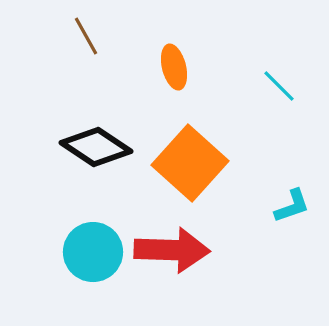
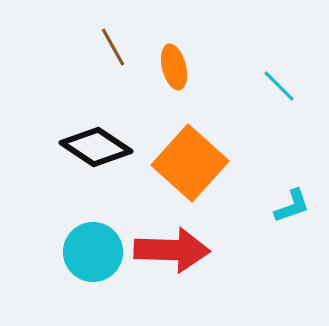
brown line: moved 27 px right, 11 px down
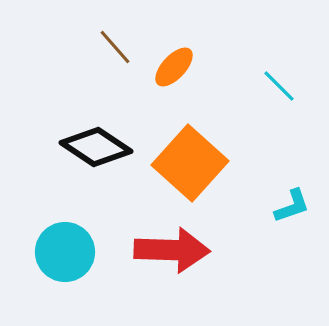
brown line: moved 2 px right; rotated 12 degrees counterclockwise
orange ellipse: rotated 57 degrees clockwise
cyan circle: moved 28 px left
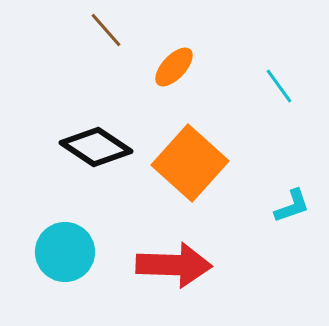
brown line: moved 9 px left, 17 px up
cyan line: rotated 9 degrees clockwise
red arrow: moved 2 px right, 15 px down
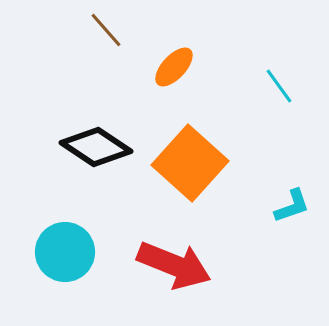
red arrow: rotated 20 degrees clockwise
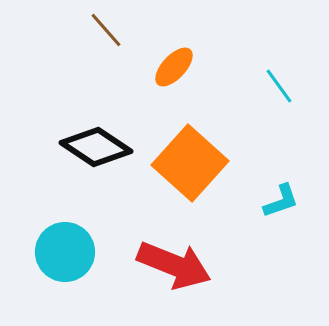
cyan L-shape: moved 11 px left, 5 px up
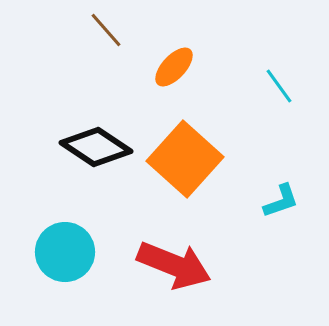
orange square: moved 5 px left, 4 px up
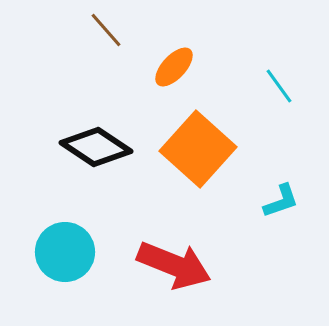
orange square: moved 13 px right, 10 px up
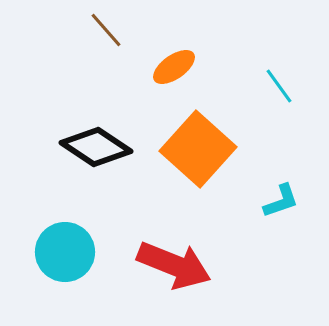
orange ellipse: rotated 12 degrees clockwise
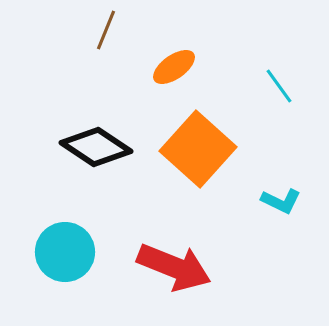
brown line: rotated 63 degrees clockwise
cyan L-shape: rotated 45 degrees clockwise
red arrow: moved 2 px down
